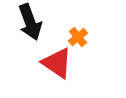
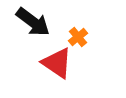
black arrow: moved 3 px right; rotated 33 degrees counterclockwise
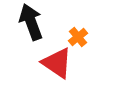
black arrow: moved 2 px left; rotated 147 degrees counterclockwise
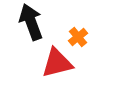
red triangle: rotated 48 degrees counterclockwise
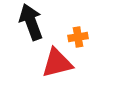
orange cross: rotated 30 degrees clockwise
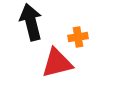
black arrow: rotated 6 degrees clockwise
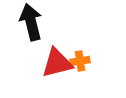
orange cross: moved 2 px right, 24 px down
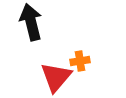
red triangle: moved 1 px left, 14 px down; rotated 36 degrees counterclockwise
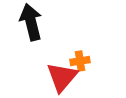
red triangle: moved 6 px right
